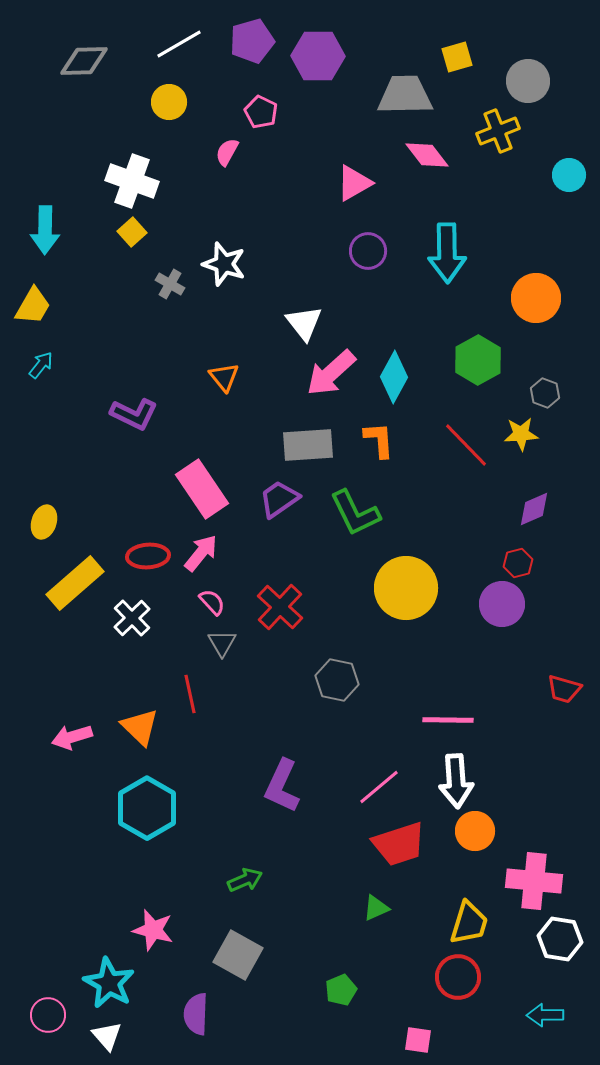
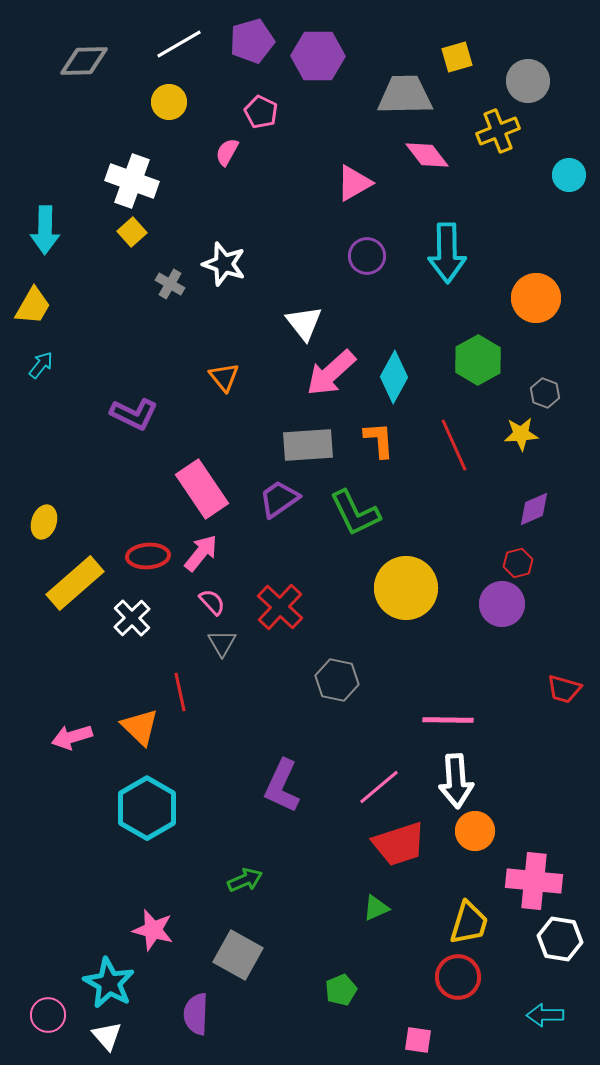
purple circle at (368, 251): moved 1 px left, 5 px down
red line at (466, 445): moved 12 px left; rotated 20 degrees clockwise
red line at (190, 694): moved 10 px left, 2 px up
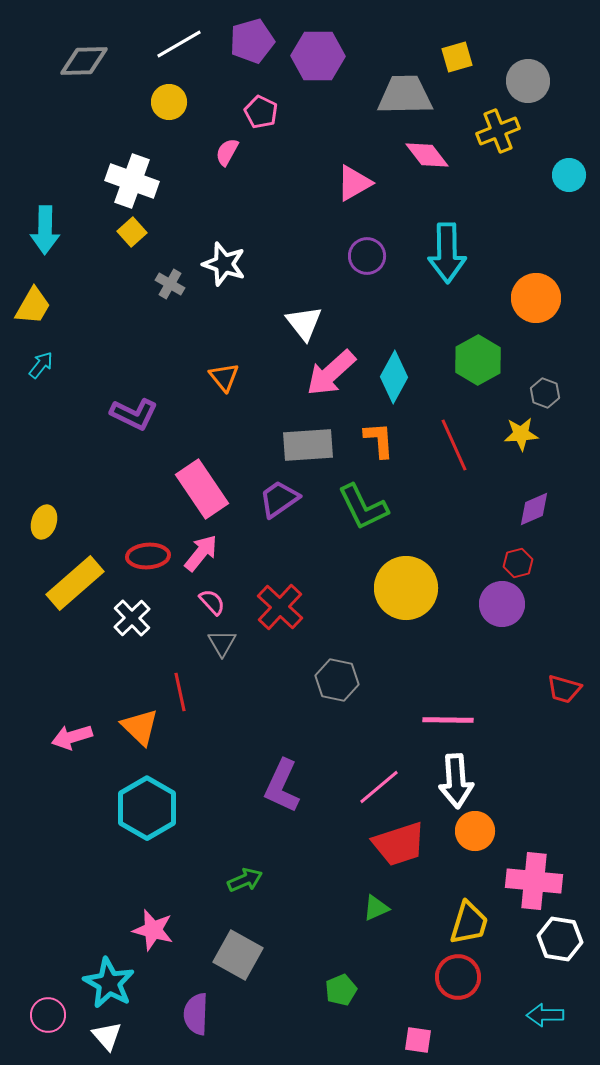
green L-shape at (355, 513): moved 8 px right, 6 px up
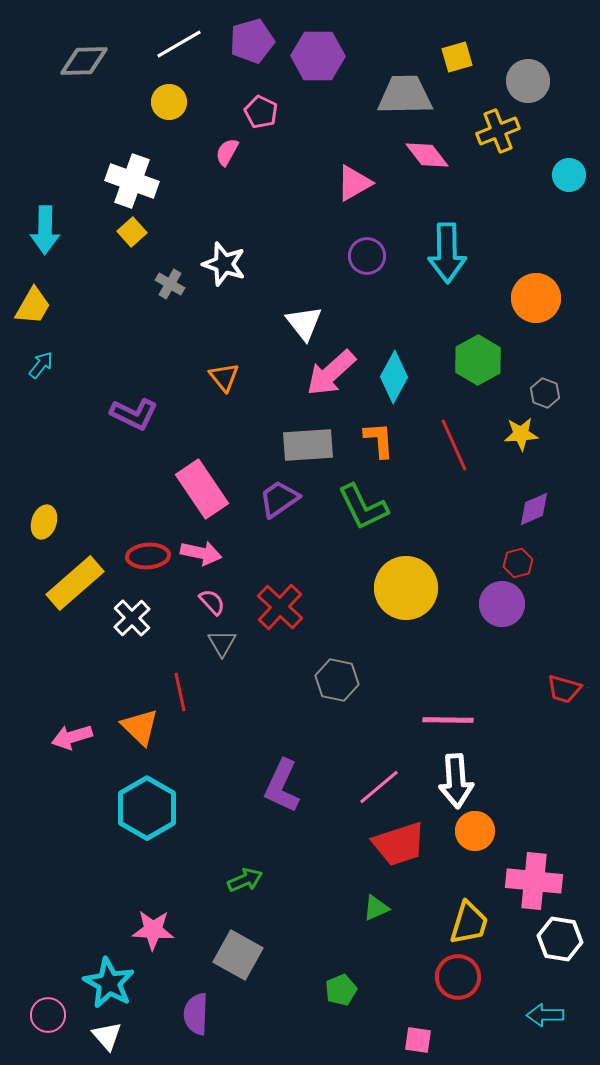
pink arrow at (201, 553): rotated 63 degrees clockwise
pink star at (153, 930): rotated 12 degrees counterclockwise
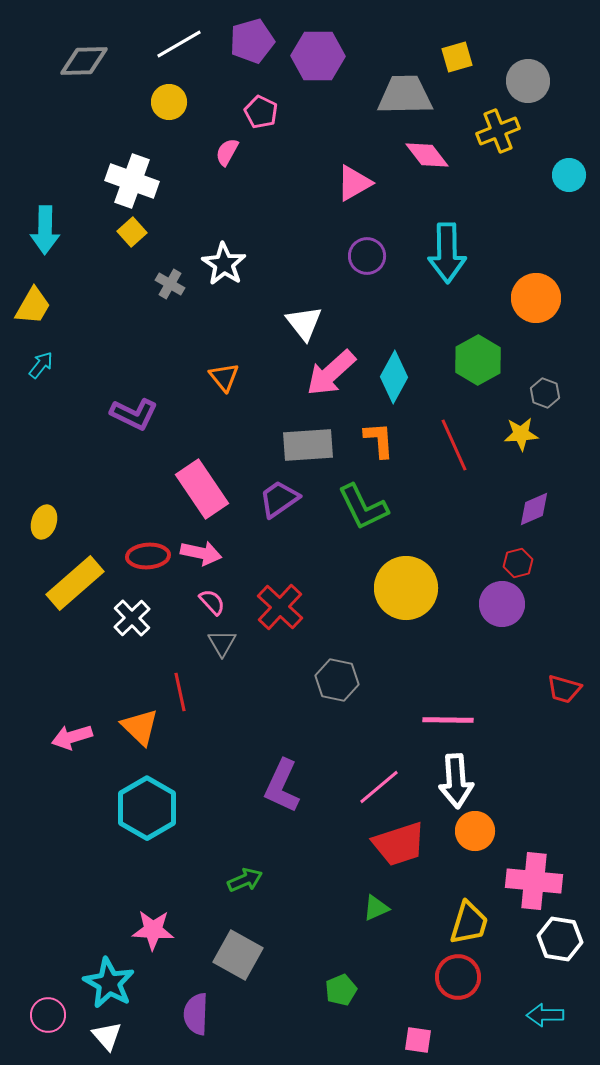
white star at (224, 264): rotated 15 degrees clockwise
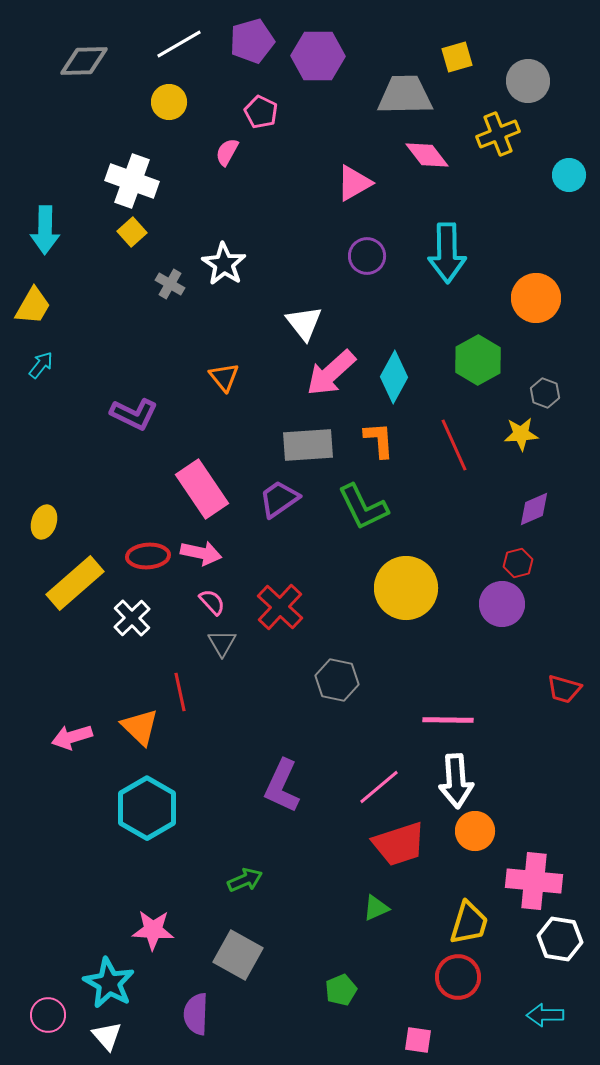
yellow cross at (498, 131): moved 3 px down
